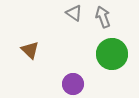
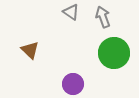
gray triangle: moved 3 px left, 1 px up
green circle: moved 2 px right, 1 px up
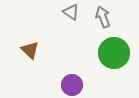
purple circle: moved 1 px left, 1 px down
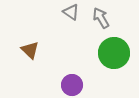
gray arrow: moved 2 px left, 1 px down; rotated 10 degrees counterclockwise
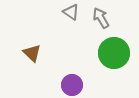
brown triangle: moved 2 px right, 3 px down
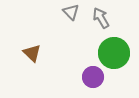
gray triangle: rotated 12 degrees clockwise
purple circle: moved 21 px right, 8 px up
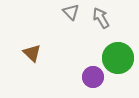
green circle: moved 4 px right, 5 px down
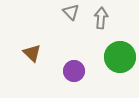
gray arrow: rotated 35 degrees clockwise
green circle: moved 2 px right, 1 px up
purple circle: moved 19 px left, 6 px up
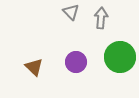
brown triangle: moved 2 px right, 14 px down
purple circle: moved 2 px right, 9 px up
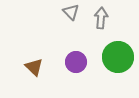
green circle: moved 2 px left
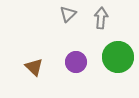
gray triangle: moved 3 px left, 2 px down; rotated 30 degrees clockwise
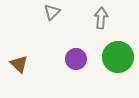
gray triangle: moved 16 px left, 2 px up
purple circle: moved 3 px up
brown triangle: moved 15 px left, 3 px up
